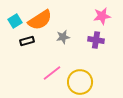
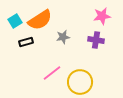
black rectangle: moved 1 px left, 1 px down
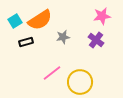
purple cross: rotated 28 degrees clockwise
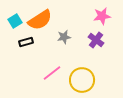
gray star: moved 1 px right
yellow circle: moved 2 px right, 2 px up
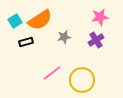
pink star: moved 2 px left, 1 px down
purple cross: rotated 21 degrees clockwise
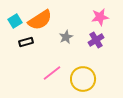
gray star: moved 2 px right; rotated 16 degrees counterclockwise
yellow circle: moved 1 px right, 1 px up
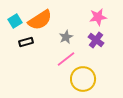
pink star: moved 2 px left
purple cross: rotated 21 degrees counterclockwise
pink line: moved 14 px right, 14 px up
